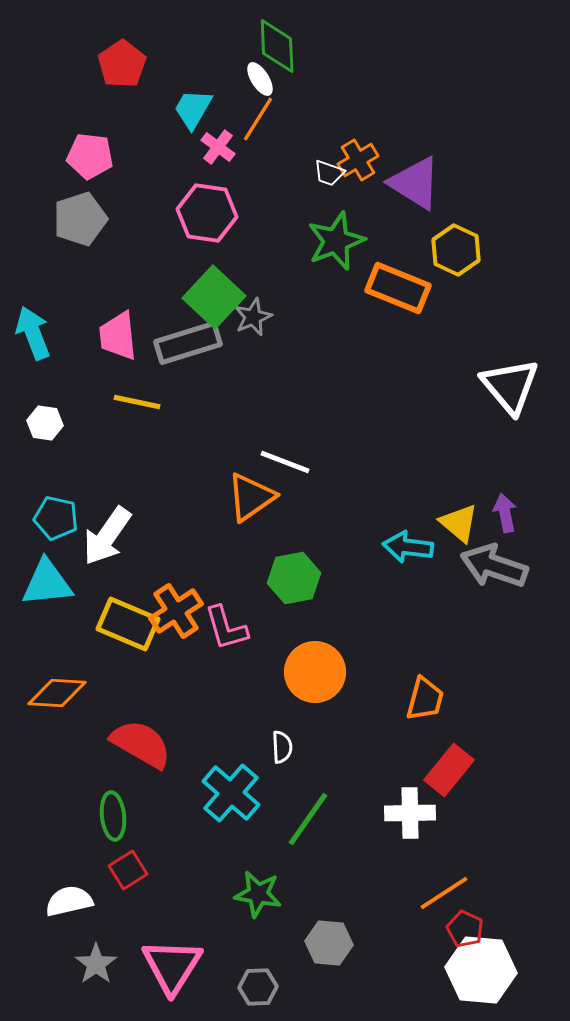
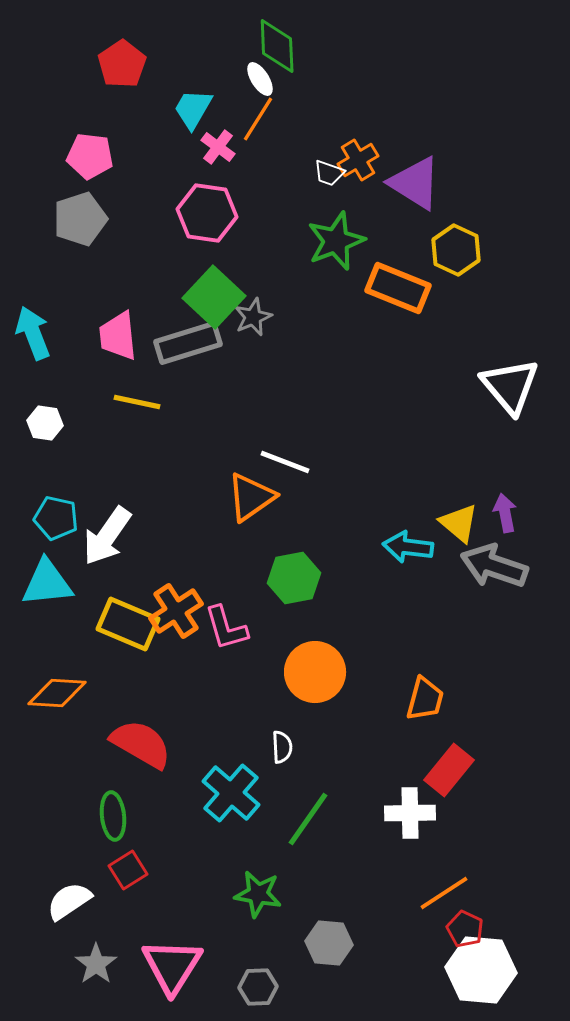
white semicircle at (69, 901): rotated 21 degrees counterclockwise
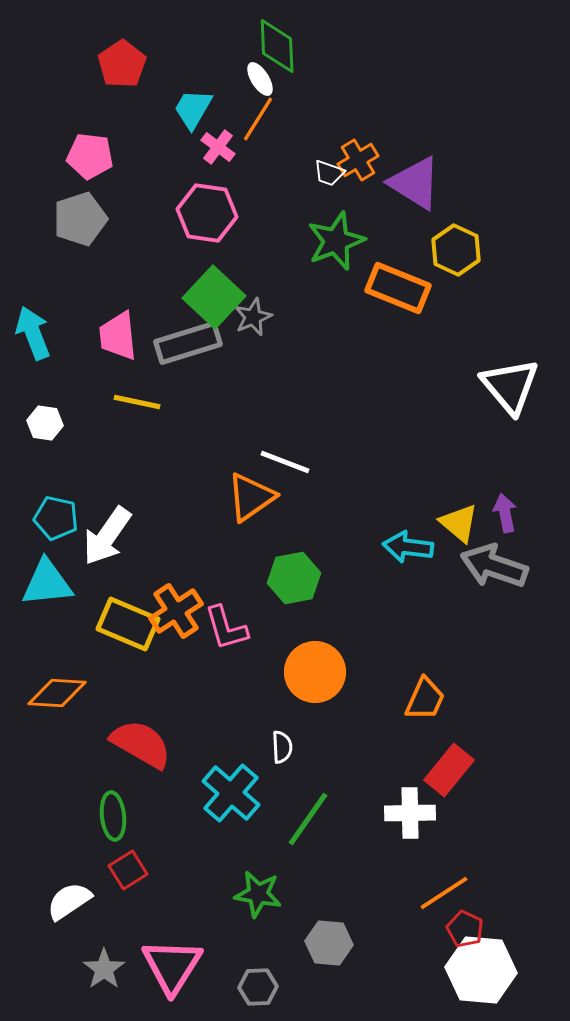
orange trapezoid at (425, 699): rotated 9 degrees clockwise
gray star at (96, 964): moved 8 px right, 5 px down
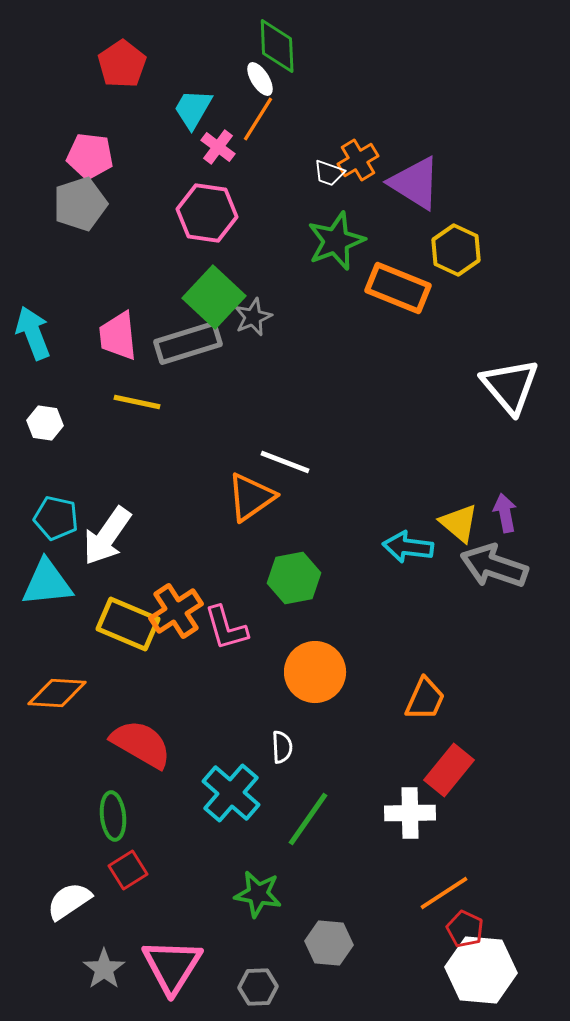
gray pentagon at (80, 219): moved 15 px up
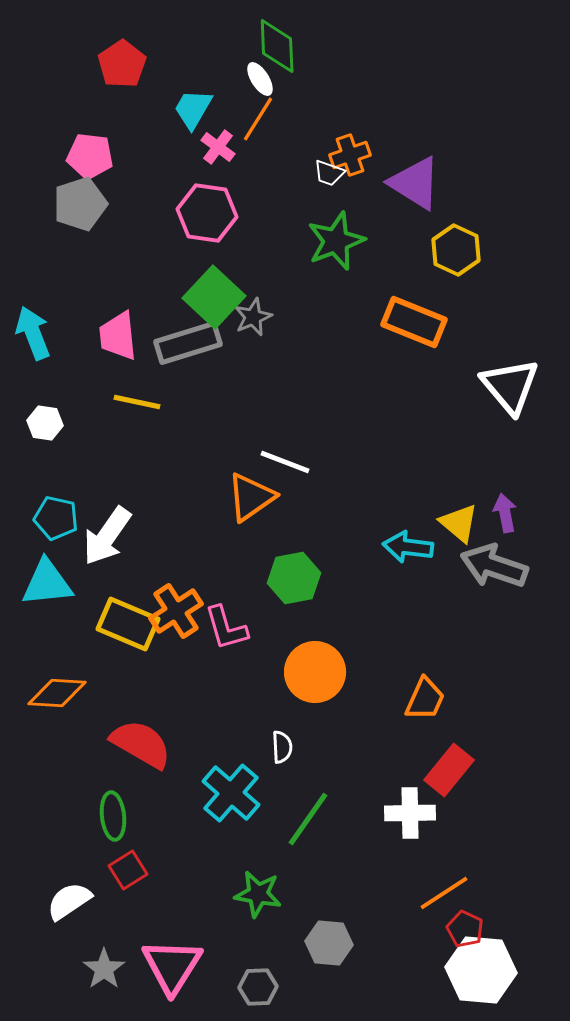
orange cross at (358, 160): moved 8 px left, 5 px up; rotated 12 degrees clockwise
orange rectangle at (398, 288): moved 16 px right, 34 px down
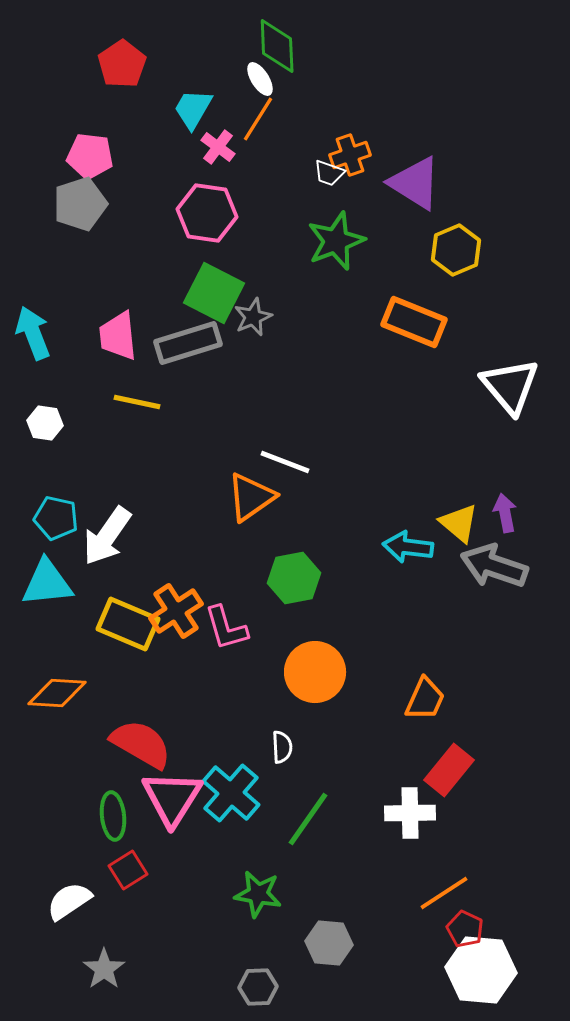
yellow hexagon at (456, 250): rotated 12 degrees clockwise
green square at (214, 297): moved 4 px up; rotated 16 degrees counterclockwise
pink triangle at (172, 966): moved 168 px up
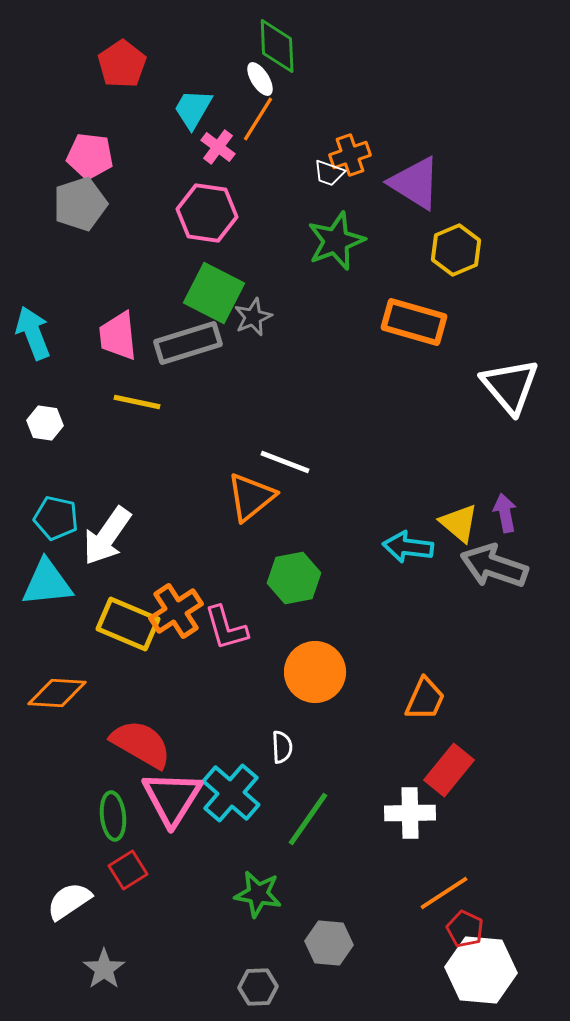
orange rectangle at (414, 322): rotated 6 degrees counterclockwise
orange triangle at (251, 497): rotated 4 degrees counterclockwise
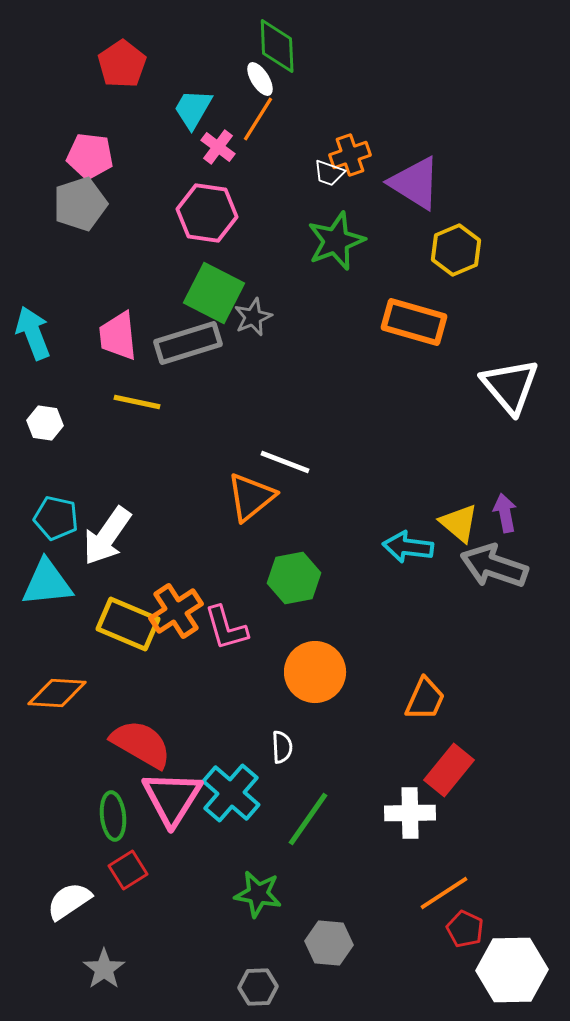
white hexagon at (481, 970): moved 31 px right; rotated 6 degrees counterclockwise
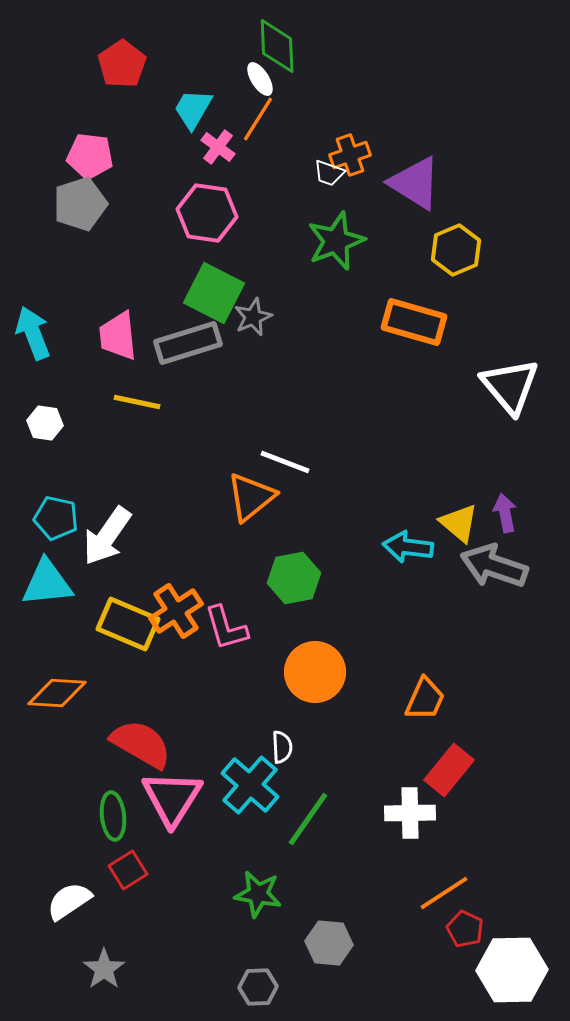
cyan cross at (231, 793): moved 19 px right, 8 px up
